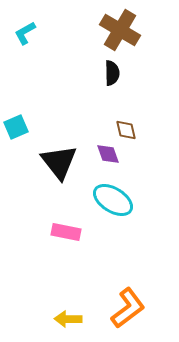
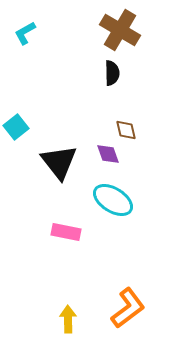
cyan square: rotated 15 degrees counterclockwise
yellow arrow: rotated 88 degrees clockwise
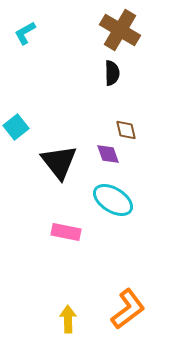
orange L-shape: moved 1 px down
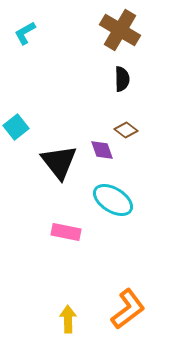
black semicircle: moved 10 px right, 6 px down
brown diamond: rotated 40 degrees counterclockwise
purple diamond: moved 6 px left, 4 px up
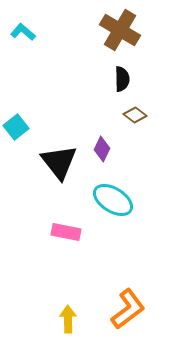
cyan L-shape: moved 2 px left, 1 px up; rotated 70 degrees clockwise
brown diamond: moved 9 px right, 15 px up
purple diamond: moved 1 px up; rotated 45 degrees clockwise
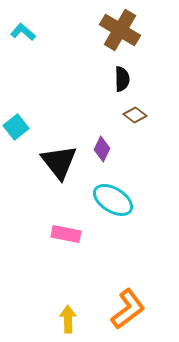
pink rectangle: moved 2 px down
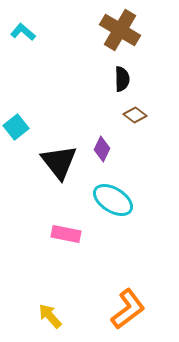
yellow arrow: moved 18 px left, 3 px up; rotated 40 degrees counterclockwise
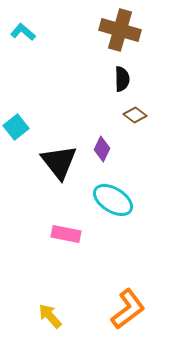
brown cross: rotated 15 degrees counterclockwise
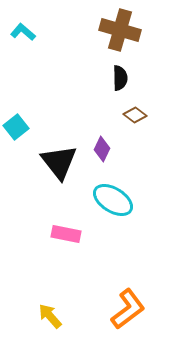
black semicircle: moved 2 px left, 1 px up
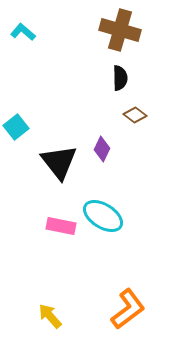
cyan ellipse: moved 10 px left, 16 px down
pink rectangle: moved 5 px left, 8 px up
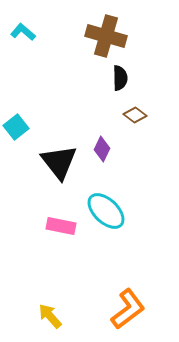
brown cross: moved 14 px left, 6 px down
cyan ellipse: moved 3 px right, 5 px up; rotated 12 degrees clockwise
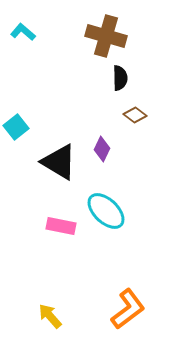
black triangle: rotated 21 degrees counterclockwise
